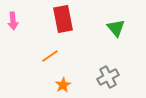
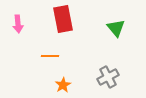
pink arrow: moved 5 px right, 3 px down
orange line: rotated 36 degrees clockwise
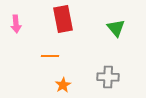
pink arrow: moved 2 px left
gray cross: rotated 30 degrees clockwise
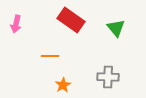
red rectangle: moved 8 px right, 1 px down; rotated 44 degrees counterclockwise
pink arrow: rotated 18 degrees clockwise
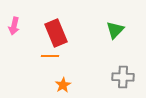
red rectangle: moved 15 px left, 13 px down; rotated 32 degrees clockwise
pink arrow: moved 2 px left, 2 px down
green triangle: moved 1 px left, 2 px down; rotated 24 degrees clockwise
gray cross: moved 15 px right
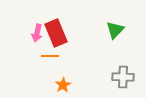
pink arrow: moved 23 px right, 7 px down
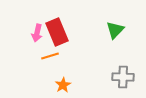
red rectangle: moved 1 px right, 1 px up
orange line: rotated 18 degrees counterclockwise
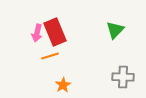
red rectangle: moved 2 px left
